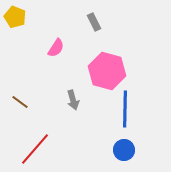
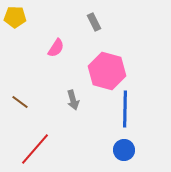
yellow pentagon: rotated 20 degrees counterclockwise
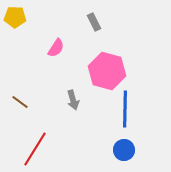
red line: rotated 9 degrees counterclockwise
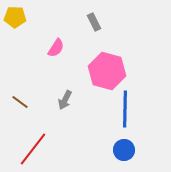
gray arrow: moved 8 px left; rotated 42 degrees clockwise
red line: moved 2 px left; rotated 6 degrees clockwise
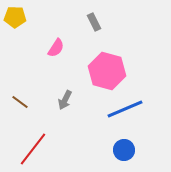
blue line: rotated 66 degrees clockwise
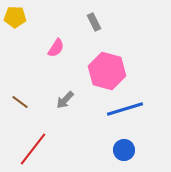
gray arrow: rotated 18 degrees clockwise
blue line: rotated 6 degrees clockwise
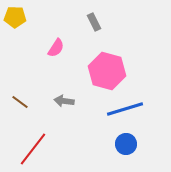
gray arrow: moved 1 px left, 1 px down; rotated 54 degrees clockwise
blue circle: moved 2 px right, 6 px up
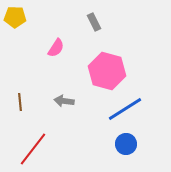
brown line: rotated 48 degrees clockwise
blue line: rotated 15 degrees counterclockwise
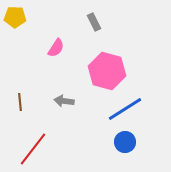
blue circle: moved 1 px left, 2 px up
